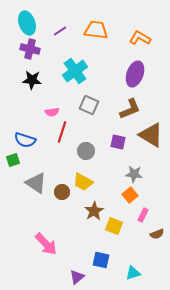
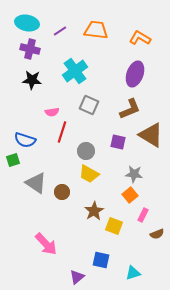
cyan ellipse: rotated 60 degrees counterclockwise
yellow trapezoid: moved 6 px right, 8 px up
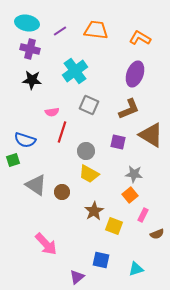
brown L-shape: moved 1 px left
gray triangle: moved 2 px down
cyan triangle: moved 3 px right, 4 px up
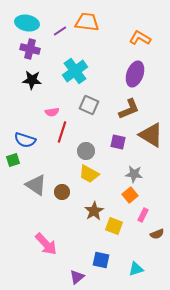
orange trapezoid: moved 9 px left, 8 px up
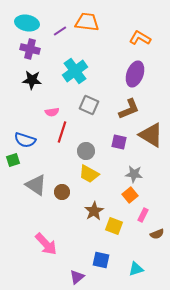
purple square: moved 1 px right
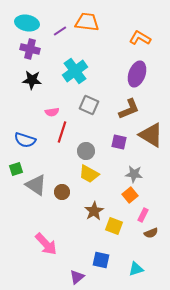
purple ellipse: moved 2 px right
green square: moved 3 px right, 9 px down
brown semicircle: moved 6 px left, 1 px up
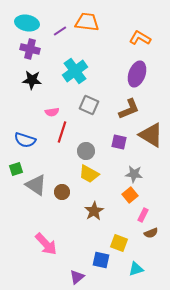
yellow square: moved 5 px right, 17 px down
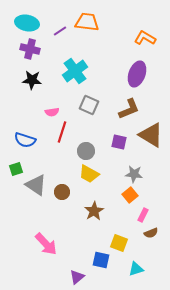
orange L-shape: moved 5 px right
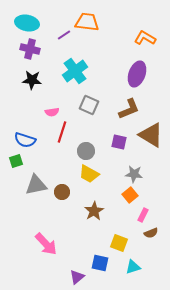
purple line: moved 4 px right, 4 px down
green square: moved 8 px up
gray triangle: rotated 45 degrees counterclockwise
blue square: moved 1 px left, 3 px down
cyan triangle: moved 3 px left, 2 px up
